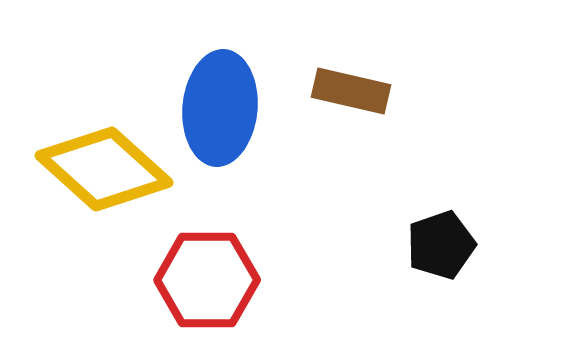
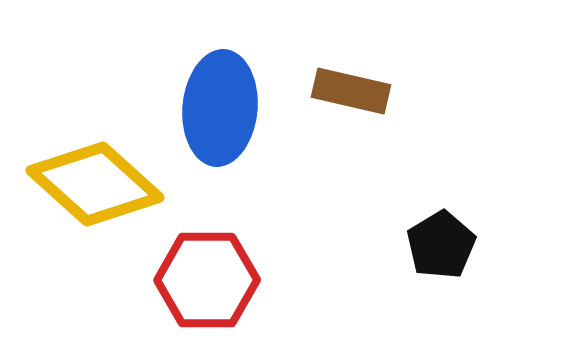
yellow diamond: moved 9 px left, 15 px down
black pentagon: rotated 12 degrees counterclockwise
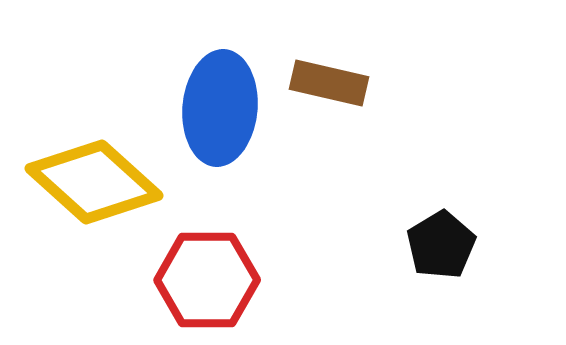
brown rectangle: moved 22 px left, 8 px up
yellow diamond: moved 1 px left, 2 px up
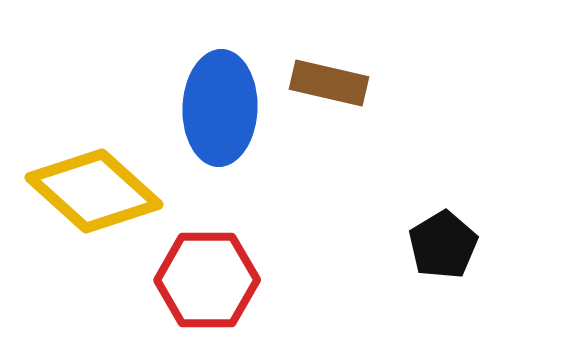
blue ellipse: rotated 3 degrees counterclockwise
yellow diamond: moved 9 px down
black pentagon: moved 2 px right
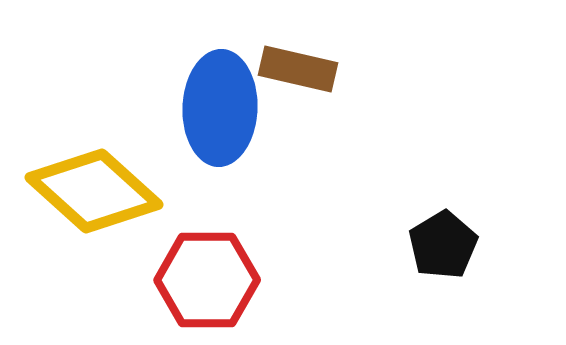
brown rectangle: moved 31 px left, 14 px up
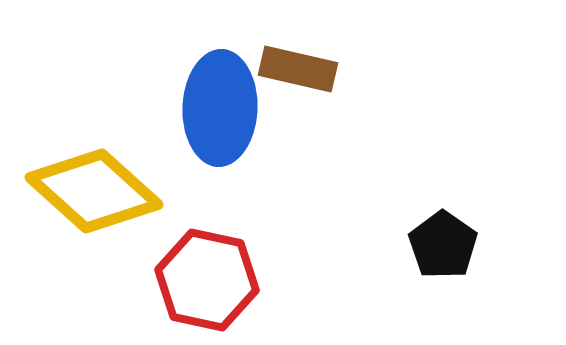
black pentagon: rotated 6 degrees counterclockwise
red hexagon: rotated 12 degrees clockwise
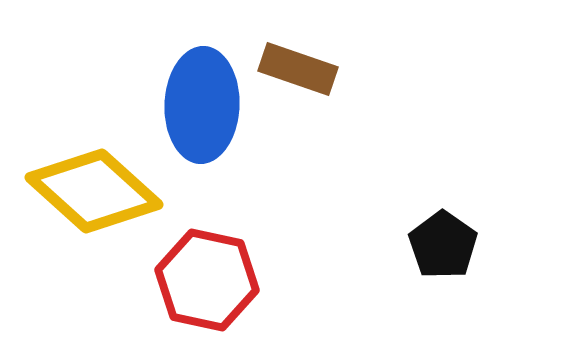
brown rectangle: rotated 6 degrees clockwise
blue ellipse: moved 18 px left, 3 px up
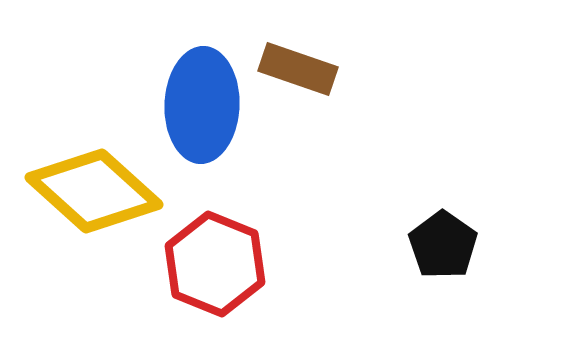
red hexagon: moved 8 px right, 16 px up; rotated 10 degrees clockwise
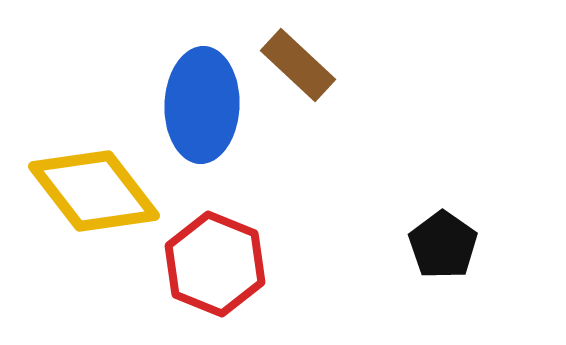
brown rectangle: moved 4 px up; rotated 24 degrees clockwise
yellow diamond: rotated 10 degrees clockwise
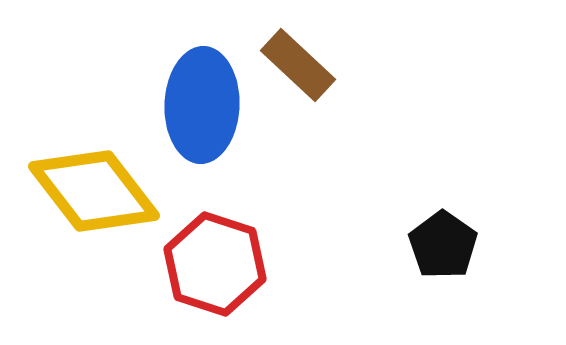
red hexagon: rotated 4 degrees counterclockwise
